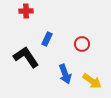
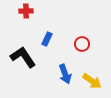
black L-shape: moved 3 px left
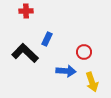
red circle: moved 2 px right, 8 px down
black L-shape: moved 2 px right, 4 px up; rotated 12 degrees counterclockwise
blue arrow: moved 1 px right, 3 px up; rotated 66 degrees counterclockwise
yellow arrow: moved 1 px down; rotated 36 degrees clockwise
